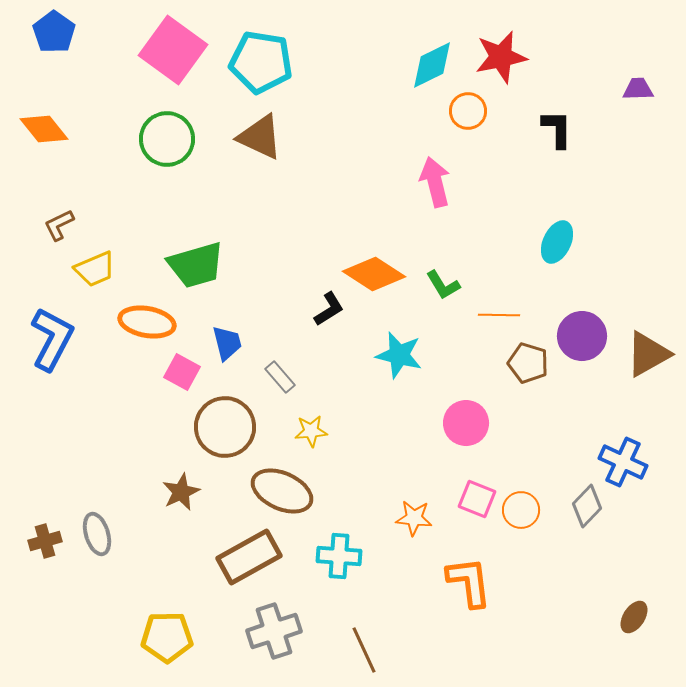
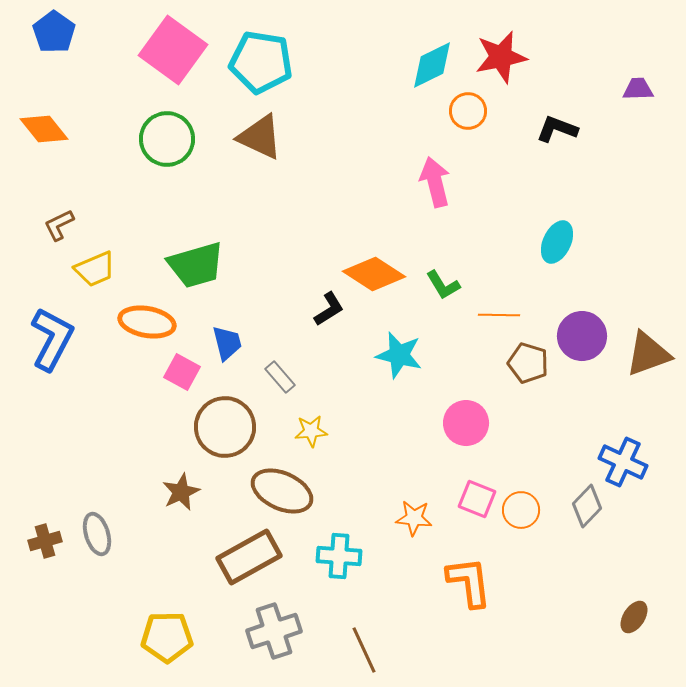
black L-shape at (557, 129): rotated 69 degrees counterclockwise
brown triangle at (648, 354): rotated 9 degrees clockwise
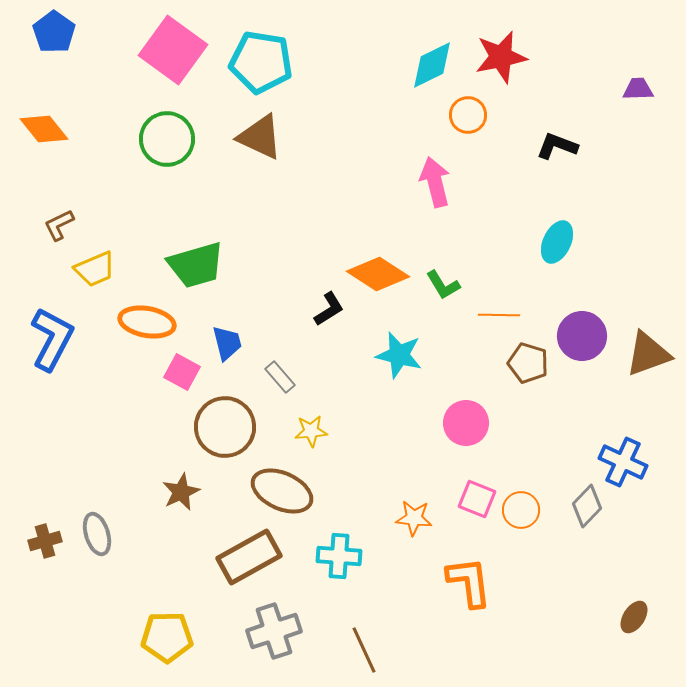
orange circle at (468, 111): moved 4 px down
black L-shape at (557, 129): moved 17 px down
orange diamond at (374, 274): moved 4 px right
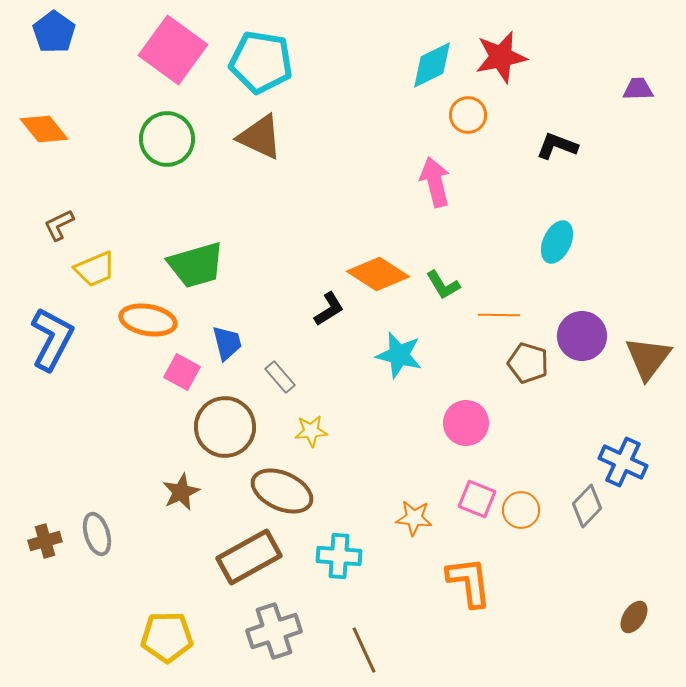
orange ellipse at (147, 322): moved 1 px right, 2 px up
brown triangle at (648, 354): moved 4 px down; rotated 33 degrees counterclockwise
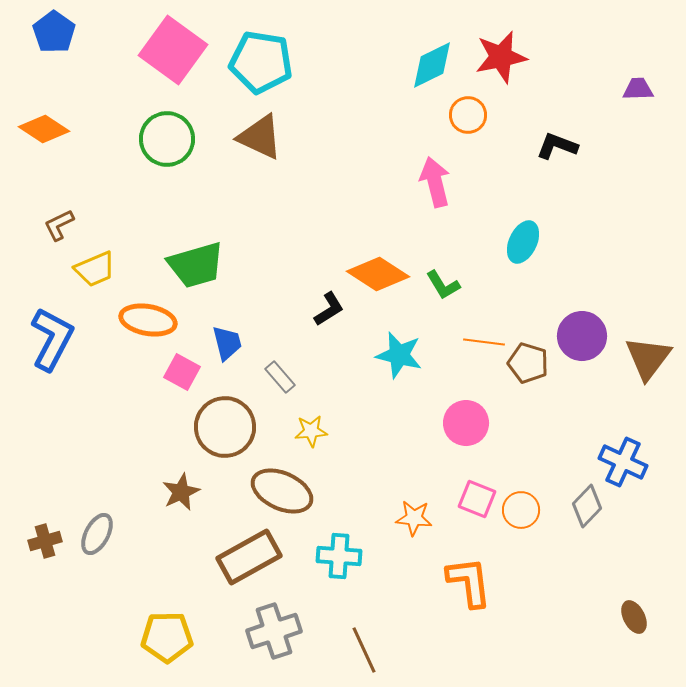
orange diamond at (44, 129): rotated 18 degrees counterclockwise
cyan ellipse at (557, 242): moved 34 px left
orange line at (499, 315): moved 15 px left, 27 px down; rotated 6 degrees clockwise
gray ellipse at (97, 534): rotated 45 degrees clockwise
brown ellipse at (634, 617): rotated 60 degrees counterclockwise
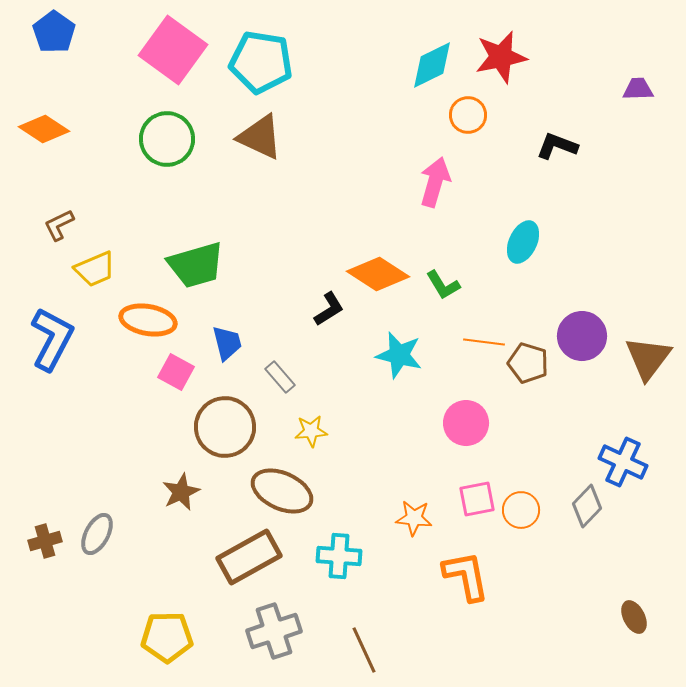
pink arrow at (435, 182): rotated 30 degrees clockwise
pink square at (182, 372): moved 6 px left
pink square at (477, 499): rotated 33 degrees counterclockwise
orange L-shape at (469, 582): moved 3 px left, 6 px up; rotated 4 degrees counterclockwise
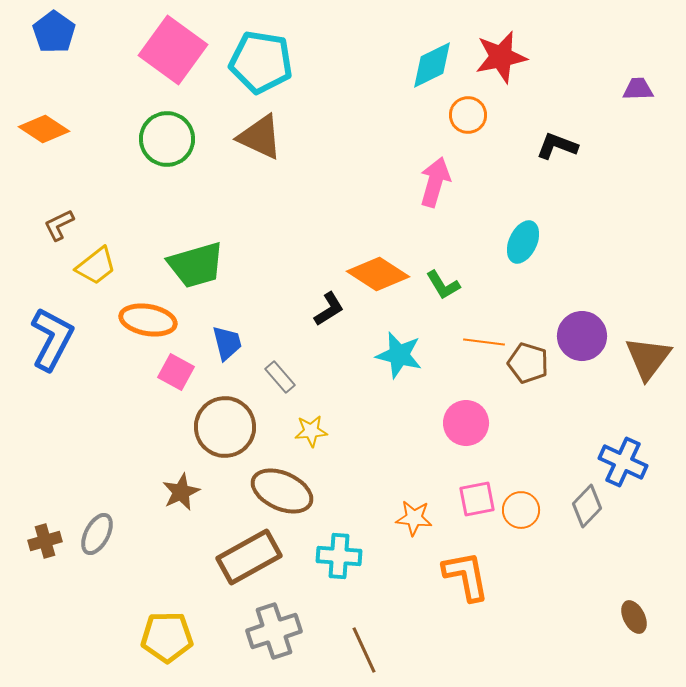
yellow trapezoid at (95, 269): moved 1 px right, 3 px up; rotated 15 degrees counterclockwise
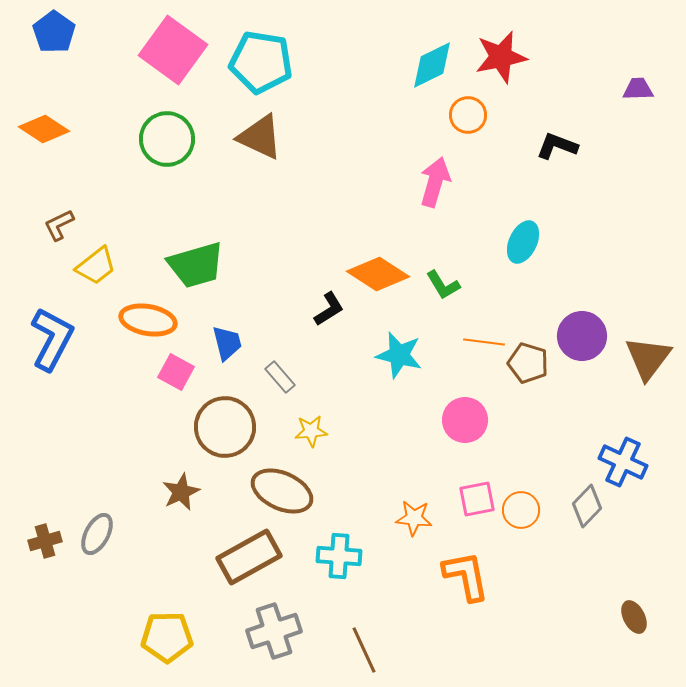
pink circle at (466, 423): moved 1 px left, 3 px up
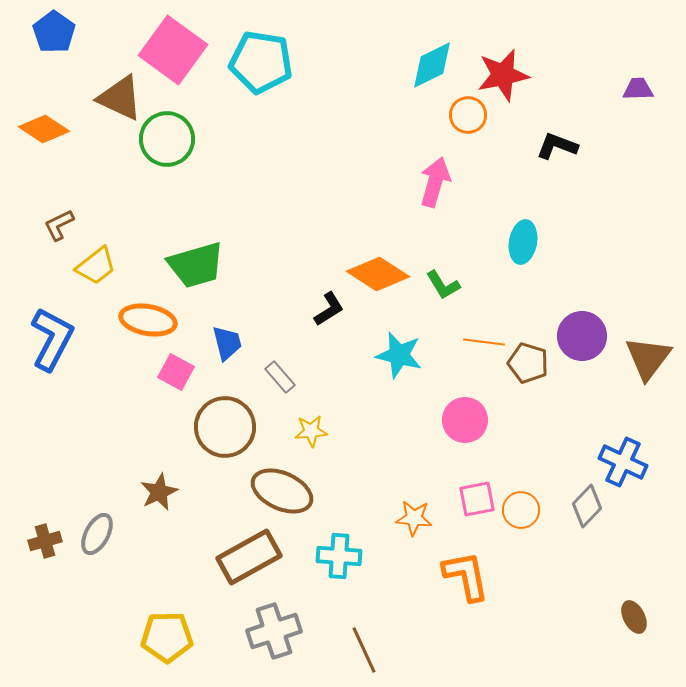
red star at (501, 57): moved 2 px right, 18 px down
brown triangle at (260, 137): moved 140 px left, 39 px up
cyan ellipse at (523, 242): rotated 15 degrees counterclockwise
brown star at (181, 492): moved 22 px left
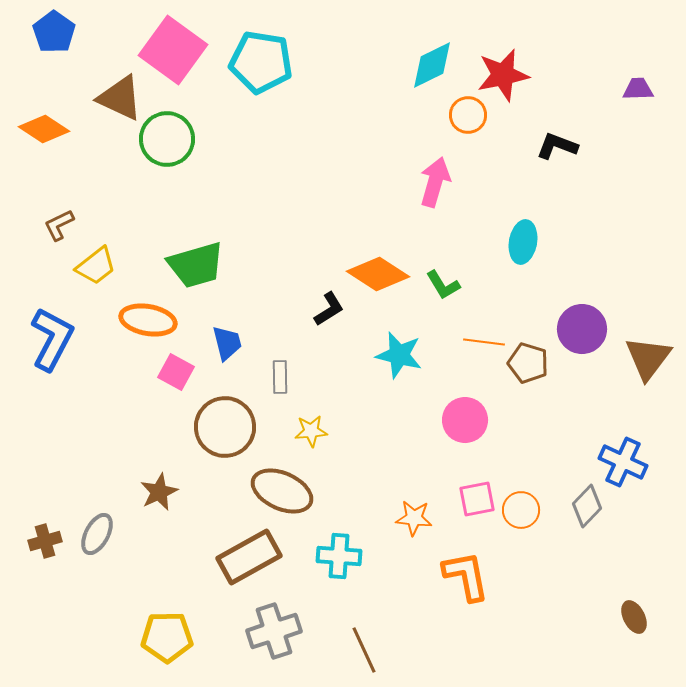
purple circle at (582, 336): moved 7 px up
gray rectangle at (280, 377): rotated 40 degrees clockwise
